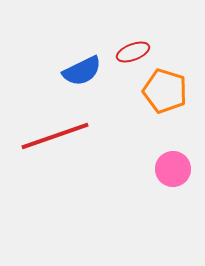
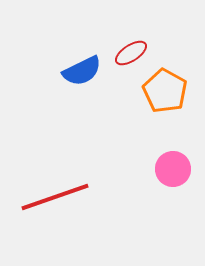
red ellipse: moved 2 px left, 1 px down; rotated 12 degrees counterclockwise
orange pentagon: rotated 12 degrees clockwise
red line: moved 61 px down
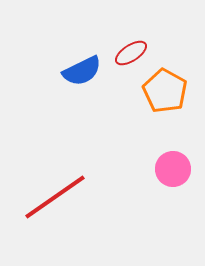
red line: rotated 16 degrees counterclockwise
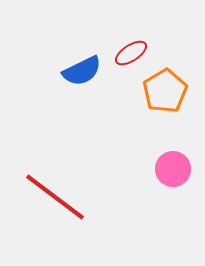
orange pentagon: rotated 12 degrees clockwise
red line: rotated 72 degrees clockwise
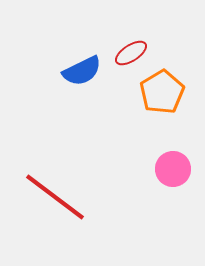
orange pentagon: moved 3 px left, 1 px down
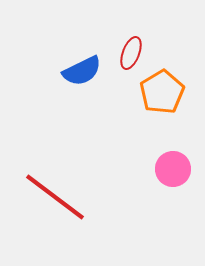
red ellipse: rotated 36 degrees counterclockwise
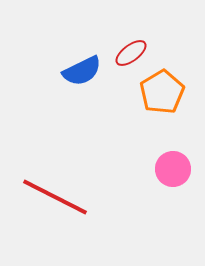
red ellipse: rotated 32 degrees clockwise
red line: rotated 10 degrees counterclockwise
